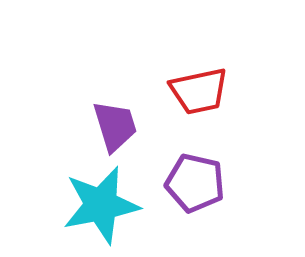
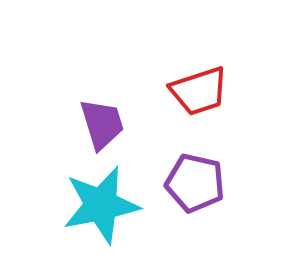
red trapezoid: rotated 6 degrees counterclockwise
purple trapezoid: moved 13 px left, 2 px up
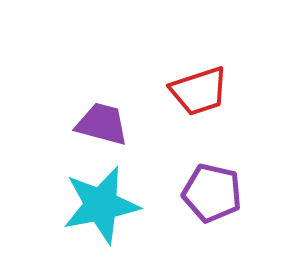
purple trapezoid: rotated 58 degrees counterclockwise
purple pentagon: moved 17 px right, 10 px down
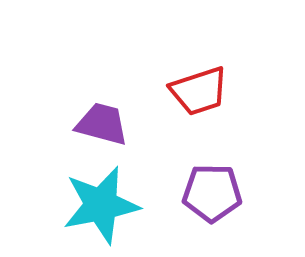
purple pentagon: rotated 12 degrees counterclockwise
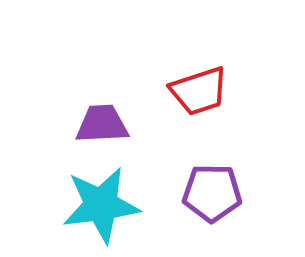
purple trapezoid: rotated 18 degrees counterclockwise
cyan star: rotated 4 degrees clockwise
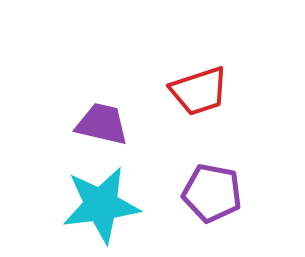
purple trapezoid: rotated 16 degrees clockwise
purple pentagon: rotated 10 degrees clockwise
